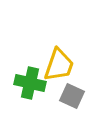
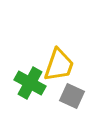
green cross: rotated 16 degrees clockwise
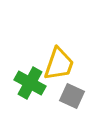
yellow trapezoid: moved 1 px up
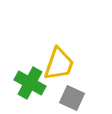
gray square: moved 2 px down
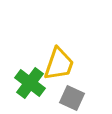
green cross: rotated 8 degrees clockwise
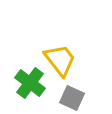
yellow trapezoid: moved 1 px right, 4 px up; rotated 57 degrees counterclockwise
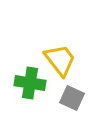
green cross: rotated 28 degrees counterclockwise
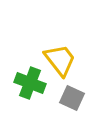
green cross: rotated 12 degrees clockwise
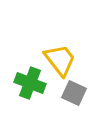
gray square: moved 2 px right, 5 px up
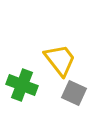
green cross: moved 8 px left, 2 px down
